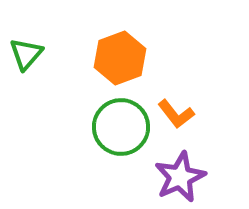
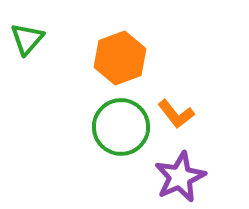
green triangle: moved 1 px right, 15 px up
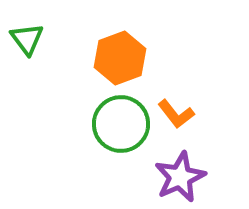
green triangle: rotated 18 degrees counterclockwise
green circle: moved 3 px up
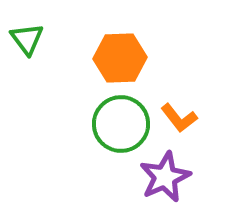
orange hexagon: rotated 18 degrees clockwise
orange L-shape: moved 3 px right, 4 px down
purple star: moved 15 px left
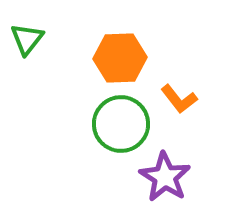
green triangle: rotated 15 degrees clockwise
orange L-shape: moved 19 px up
purple star: rotated 15 degrees counterclockwise
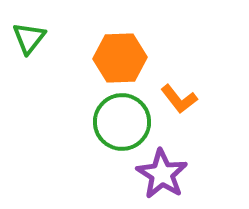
green triangle: moved 2 px right, 1 px up
green circle: moved 1 px right, 2 px up
purple star: moved 3 px left, 3 px up
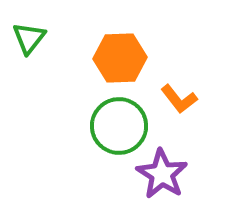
green circle: moved 3 px left, 4 px down
